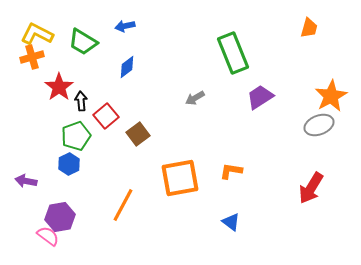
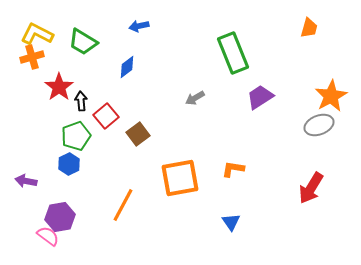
blue arrow: moved 14 px right
orange L-shape: moved 2 px right, 2 px up
blue triangle: rotated 18 degrees clockwise
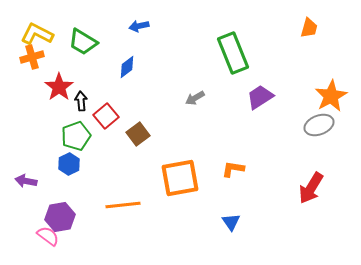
orange line: rotated 56 degrees clockwise
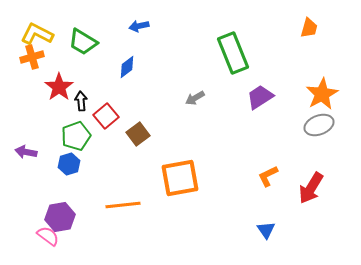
orange star: moved 9 px left, 2 px up
blue hexagon: rotated 10 degrees clockwise
orange L-shape: moved 35 px right, 7 px down; rotated 35 degrees counterclockwise
purple arrow: moved 29 px up
blue triangle: moved 35 px right, 8 px down
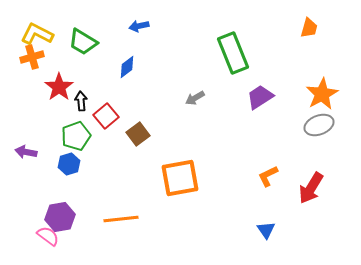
orange line: moved 2 px left, 14 px down
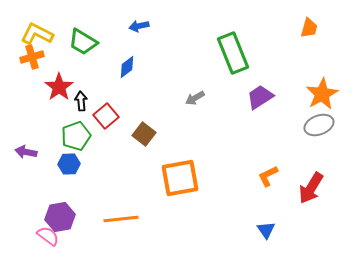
brown square: moved 6 px right; rotated 15 degrees counterclockwise
blue hexagon: rotated 15 degrees clockwise
